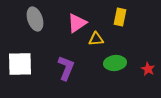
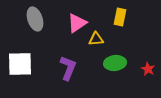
purple L-shape: moved 2 px right
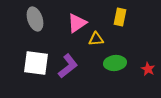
white square: moved 16 px right, 1 px up; rotated 8 degrees clockwise
purple L-shape: moved 2 px up; rotated 30 degrees clockwise
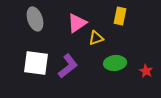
yellow rectangle: moved 1 px up
yellow triangle: moved 1 px up; rotated 14 degrees counterclockwise
red star: moved 2 px left, 2 px down
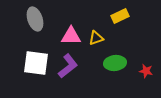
yellow rectangle: rotated 54 degrees clockwise
pink triangle: moved 6 px left, 13 px down; rotated 35 degrees clockwise
red star: rotated 16 degrees counterclockwise
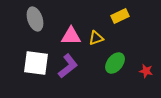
green ellipse: rotated 45 degrees counterclockwise
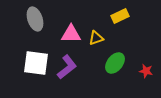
pink triangle: moved 2 px up
purple L-shape: moved 1 px left, 1 px down
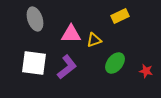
yellow triangle: moved 2 px left, 2 px down
white square: moved 2 px left
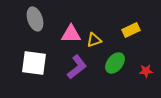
yellow rectangle: moved 11 px right, 14 px down
purple L-shape: moved 10 px right
red star: rotated 16 degrees counterclockwise
